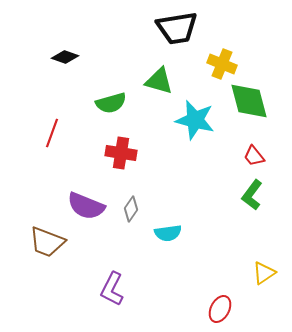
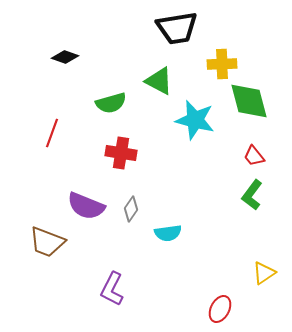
yellow cross: rotated 24 degrees counterclockwise
green triangle: rotated 12 degrees clockwise
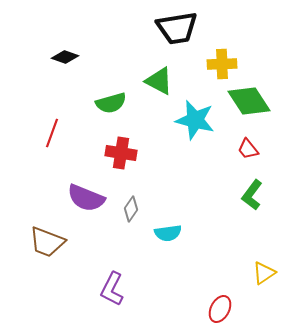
green diamond: rotated 18 degrees counterclockwise
red trapezoid: moved 6 px left, 7 px up
purple semicircle: moved 8 px up
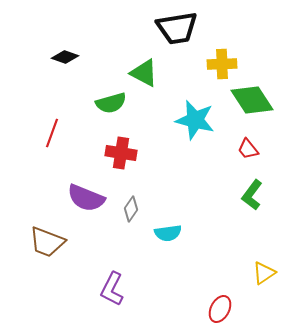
green triangle: moved 15 px left, 8 px up
green diamond: moved 3 px right, 1 px up
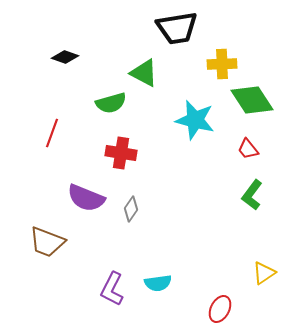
cyan semicircle: moved 10 px left, 50 px down
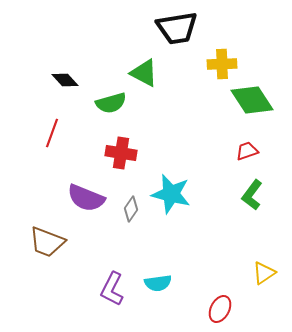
black diamond: moved 23 px down; rotated 28 degrees clockwise
cyan star: moved 24 px left, 74 px down
red trapezoid: moved 1 px left, 2 px down; rotated 110 degrees clockwise
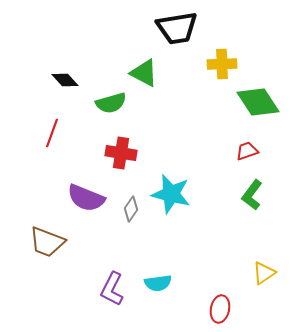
green diamond: moved 6 px right, 2 px down
red ellipse: rotated 16 degrees counterclockwise
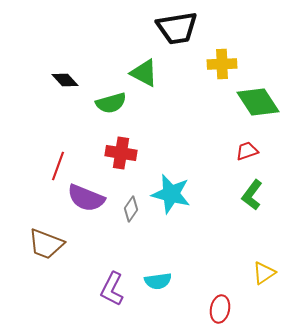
red line: moved 6 px right, 33 px down
brown trapezoid: moved 1 px left, 2 px down
cyan semicircle: moved 2 px up
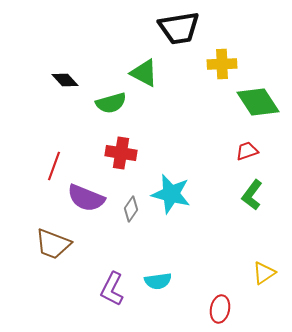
black trapezoid: moved 2 px right
red line: moved 4 px left
brown trapezoid: moved 7 px right
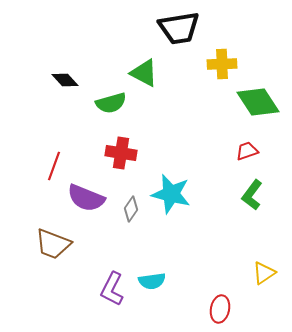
cyan semicircle: moved 6 px left
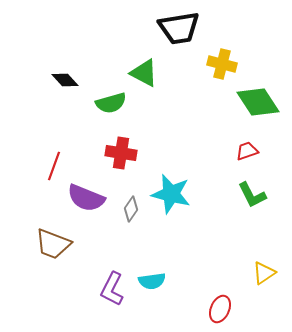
yellow cross: rotated 16 degrees clockwise
green L-shape: rotated 64 degrees counterclockwise
red ellipse: rotated 12 degrees clockwise
